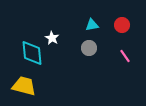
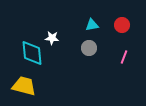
white star: rotated 24 degrees counterclockwise
pink line: moved 1 px left, 1 px down; rotated 56 degrees clockwise
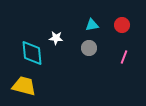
white star: moved 4 px right
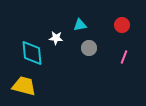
cyan triangle: moved 12 px left
